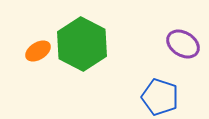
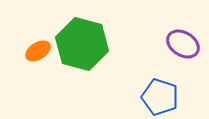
green hexagon: rotated 12 degrees counterclockwise
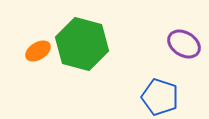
purple ellipse: moved 1 px right
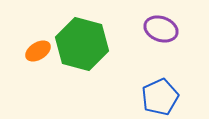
purple ellipse: moved 23 px left, 15 px up; rotated 12 degrees counterclockwise
blue pentagon: rotated 30 degrees clockwise
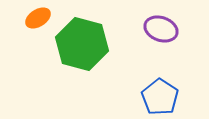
orange ellipse: moved 33 px up
blue pentagon: rotated 15 degrees counterclockwise
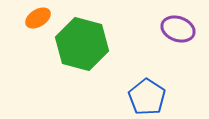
purple ellipse: moved 17 px right
blue pentagon: moved 13 px left
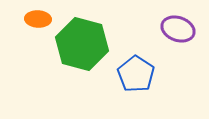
orange ellipse: moved 1 px down; rotated 35 degrees clockwise
blue pentagon: moved 11 px left, 23 px up
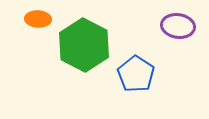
purple ellipse: moved 3 px up; rotated 12 degrees counterclockwise
green hexagon: moved 2 px right, 1 px down; rotated 12 degrees clockwise
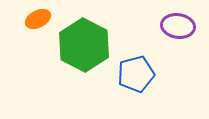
orange ellipse: rotated 30 degrees counterclockwise
blue pentagon: rotated 24 degrees clockwise
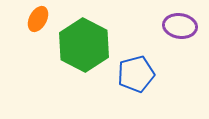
orange ellipse: rotated 35 degrees counterclockwise
purple ellipse: moved 2 px right
